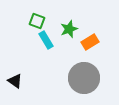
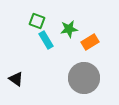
green star: rotated 12 degrees clockwise
black triangle: moved 1 px right, 2 px up
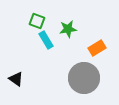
green star: moved 1 px left
orange rectangle: moved 7 px right, 6 px down
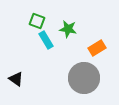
green star: rotated 18 degrees clockwise
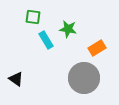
green square: moved 4 px left, 4 px up; rotated 14 degrees counterclockwise
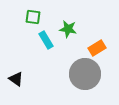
gray circle: moved 1 px right, 4 px up
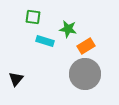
cyan rectangle: moved 1 px left, 1 px down; rotated 42 degrees counterclockwise
orange rectangle: moved 11 px left, 2 px up
black triangle: rotated 35 degrees clockwise
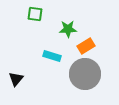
green square: moved 2 px right, 3 px up
green star: rotated 12 degrees counterclockwise
cyan rectangle: moved 7 px right, 15 px down
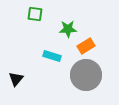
gray circle: moved 1 px right, 1 px down
